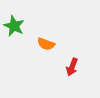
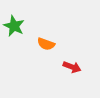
red arrow: rotated 90 degrees counterclockwise
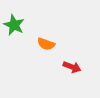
green star: moved 1 px up
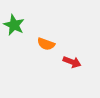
red arrow: moved 5 px up
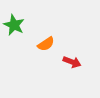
orange semicircle: rotated 54 degrees counterclockwise
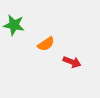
green star: rotated 15 degrees counterclockwise
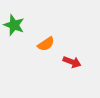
green star: rotated 10 degrees clockwise
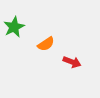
green star: moved 2 px down; rotated 25 degrees clockwise
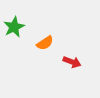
orange semicircle: moved 1 px left, 1 px up
